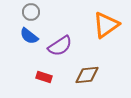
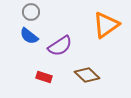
brown diamond: rotated 50 degrees clockwise
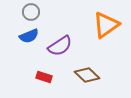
blue semicircle: rotated 60 degrees counterclockwise
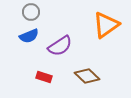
brown diamond: moved 1 px down
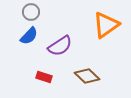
blue semicircle: rotated 24 degrees counterclockwise
